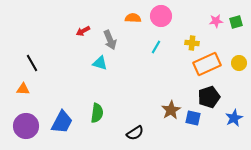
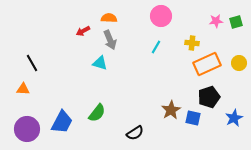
orange semicircle: moved 24 px left
green semicircle: rotated 30 degrees clockwise
purple circle: moved 1 px right, 3 px down
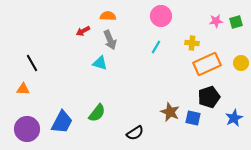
orange semicircle: moved 1 px left, 2 px up
yellow circle: moved 2 px right
brown star: moved 1 px left, 2 px down; rotated 18 degrees counterclockwise
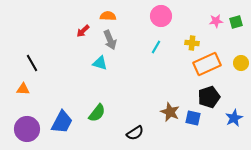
red arrow: rotated 16 degrees counterclockwise
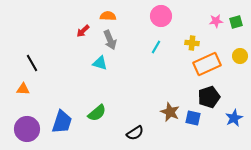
yellow circle: moved 1 px left, 7 px up
green semicircle: rotated 12 degrees clockwise
blue trapezoid: rotated 10 degrees counterclockwise
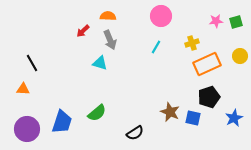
yellow cross: rotated 24 degrees counterclockwise
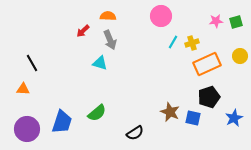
cyan line: moved 17 px right, 5 px up
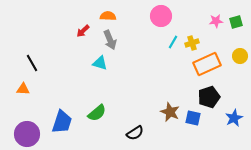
purple circle: moved 5 px down
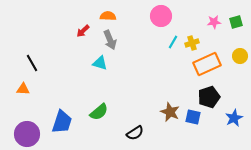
pink star: moved 2 px left, 1 px down
green semicircle: moved 2 px right, 1 px up
blue square: moved 1 px up
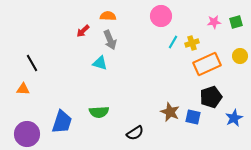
black pentagon: moved 2 px right
green semicircle: rotated 36 degrees clockwise
